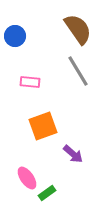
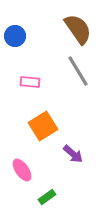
orange square: rotated 12 degrees counterclockwise
pink ellipse: moved 5 px left, 8 px up
green rectangle: moved 4 px down
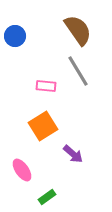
brown semicircle: moved 1 px down
pink rectangle: moved 16 px right, 4 px down
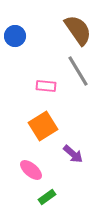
pink ellipse: moved 9 px right; rotated 15 degrees counterclockwise
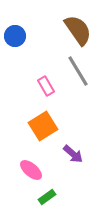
pink rectangle: rotated 54 degrees clockwise
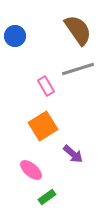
gray line: moved 2 px up; rotated 76 degrees counterclockwise
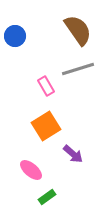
orange square: moved 3 px right
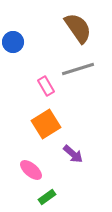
brown semicircle: moved 2 px up
blue circle: moved 2 px left, 6 px down
orange square: moved 2 px up
